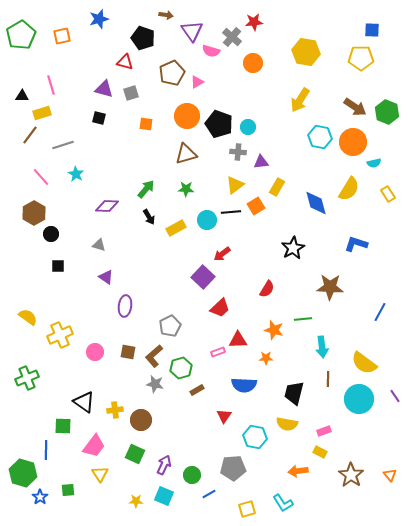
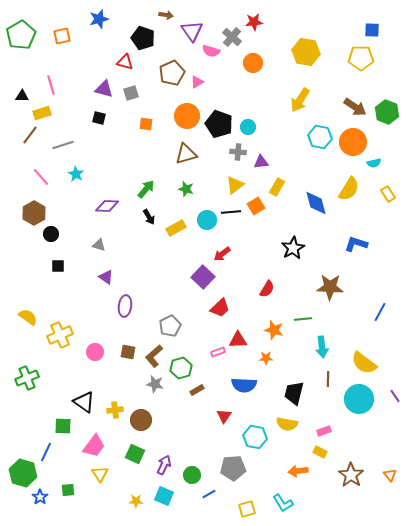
green star at (186, 189): rotated 14 degrees clockwise
blue line at (46, 450): moved 2 px down; rotated 24 degrees clockwise
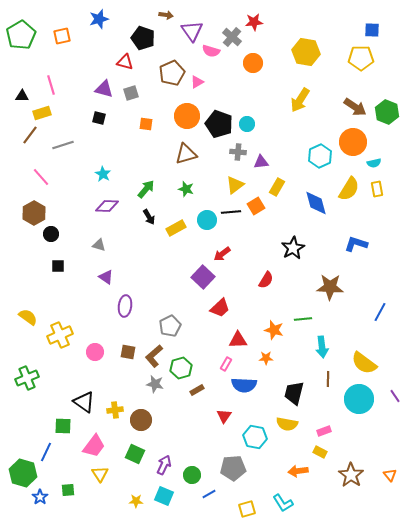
cyan circle at (248, 127): moved 1 px left, 3 px up
cyan hexagon at (320, 137): moved 19 px down; rotated 25 degrees clockwise
cyan star at (76, 174): moved 27 px right
yellow rectangle at (388, 194): moved 11 px left, 5 px up; rotated 21 degrees clockwise
red semicircle at (267, 289): moved 1 px left, 9 px up
pink rectangle at (218, 352): moved 8 px right, 12 px down; rotated 40 degrees counterclockwise
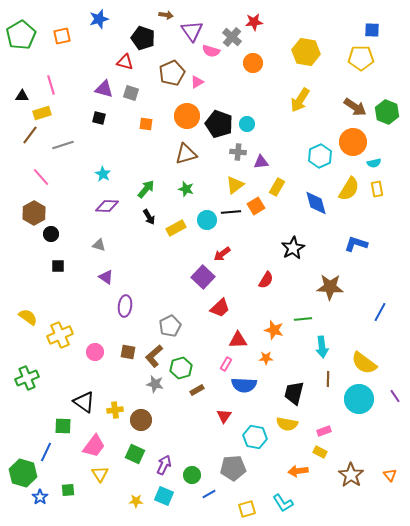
gray square at (131, 93): rotated 35 degrees clockwise
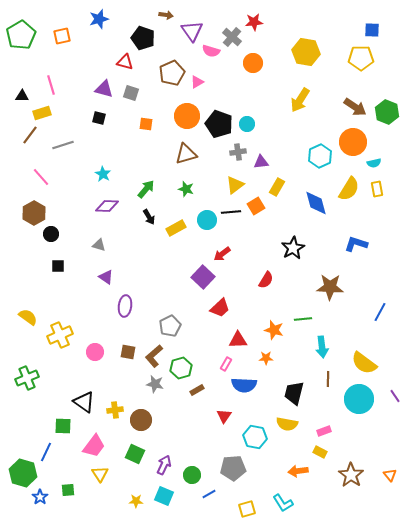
gray cross at (238, 152): rotated 14 degrees counterclockwise
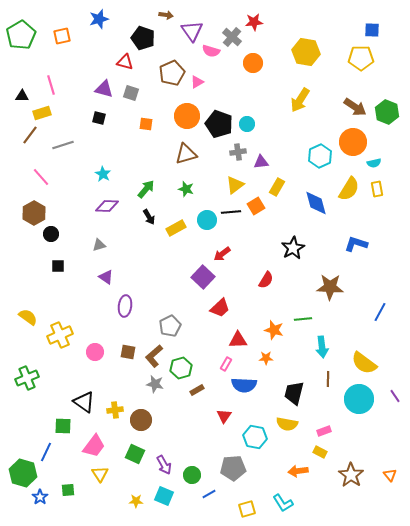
gray triangle at (99, 245): rotated 32 degrees counterclockwise
purple arrow at (164, 465): rotated 126 degrees clockwise
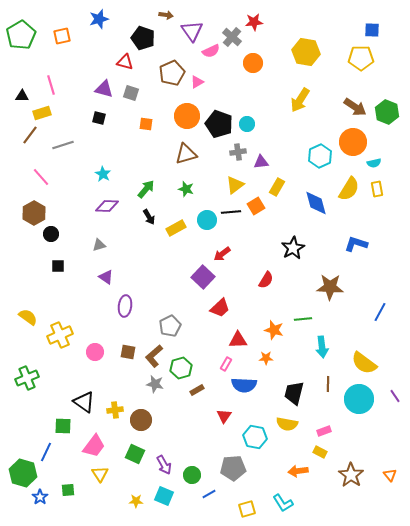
pink semicircle at (211, 51): rotated 42 degrees counterclockwise
brown line at (328, 379): moved 5 px down
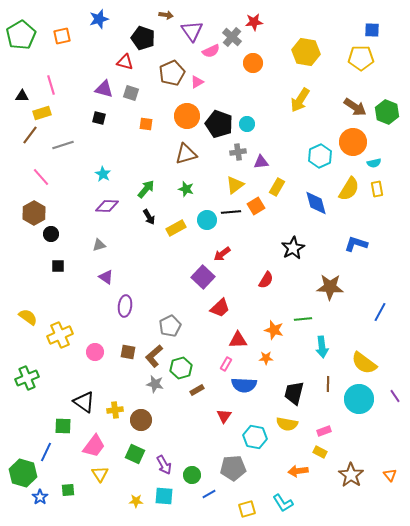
cyan square at (164, 496): rotated 18 degrees counterclockwise
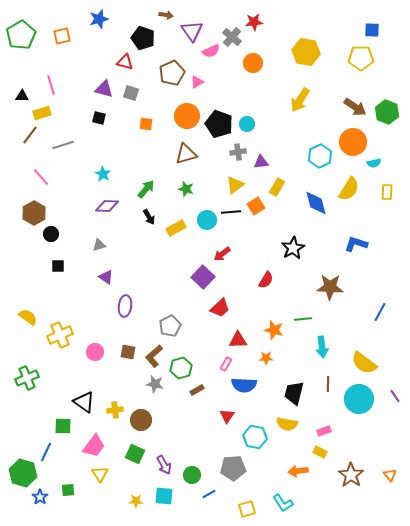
yellow rectangle at (377, 189): moved 10 px right, 3 px down; rotated 14 degrees clockwise
red triangle at (224, 416): moved 3 px right
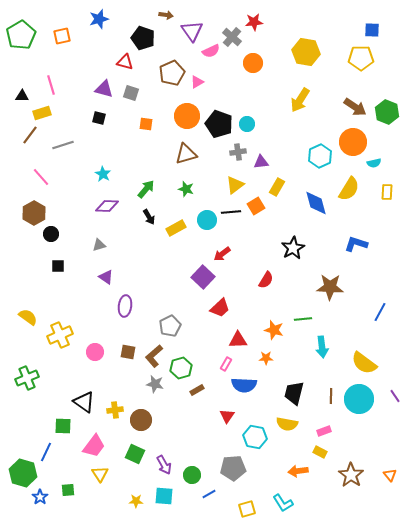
brown line at (328, 384): moved 3 px right, 12 px down
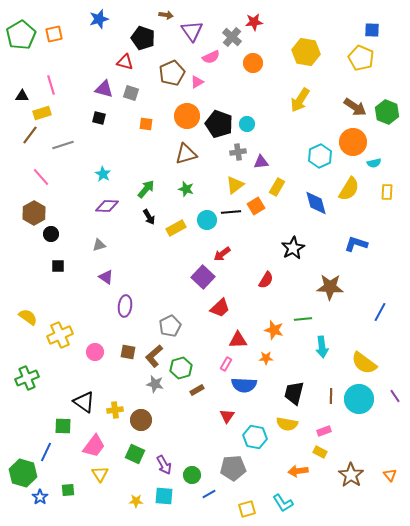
orange square at (62, 36): moved 8 px left, 2 px up
pink semicircle at (211, 51): moved 6 px down
yellow pentagon at (361, 58): rotated 25 degrees clockwise
